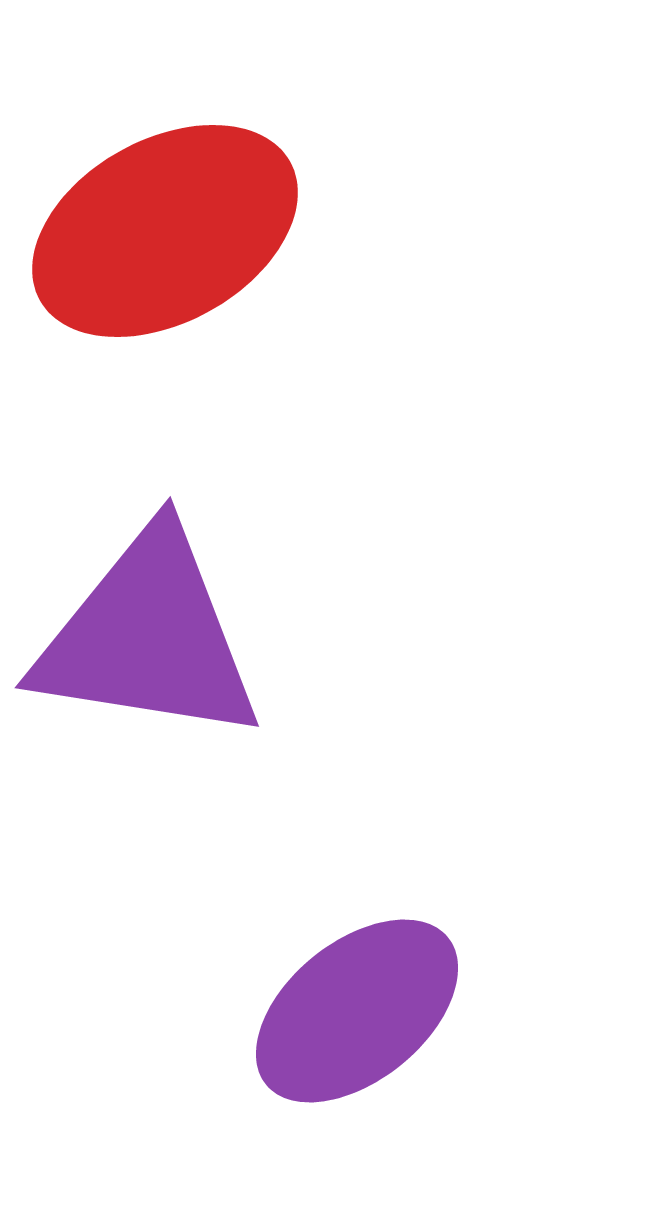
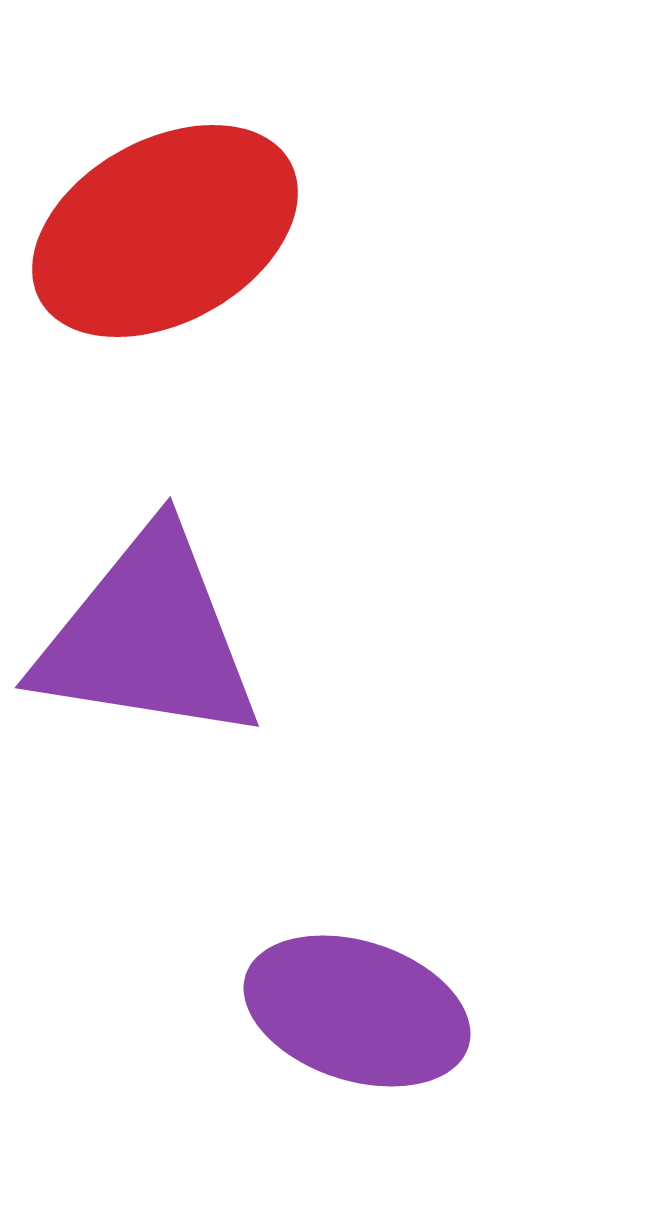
purple ellipse: rotated 57 degrees clockwise
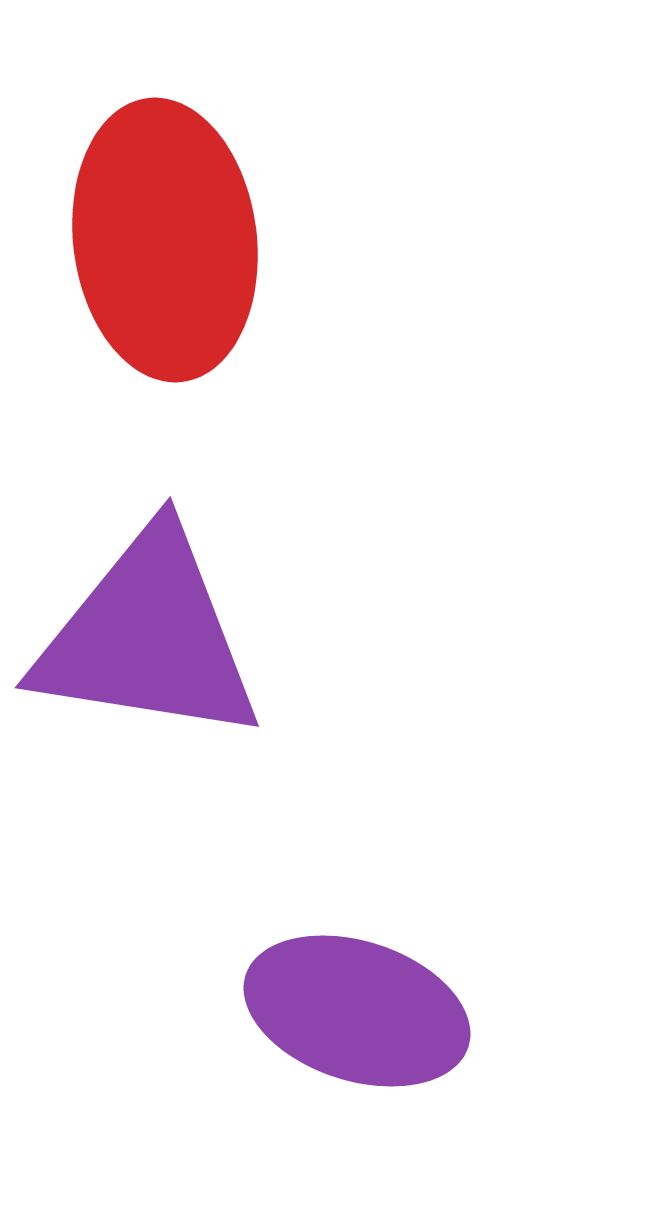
red ellipse: moved 9 px down; rotated 68 degrees counterclockwise
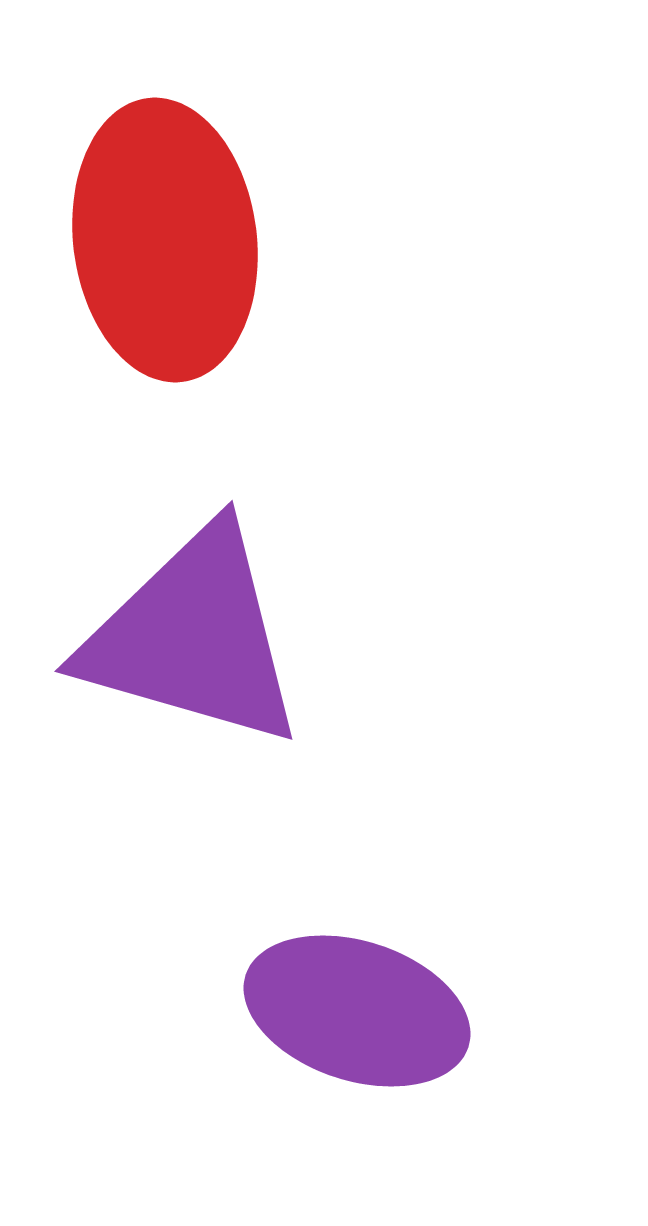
purple triangle: moved 45 px right; rotated 7 degrees clockwise
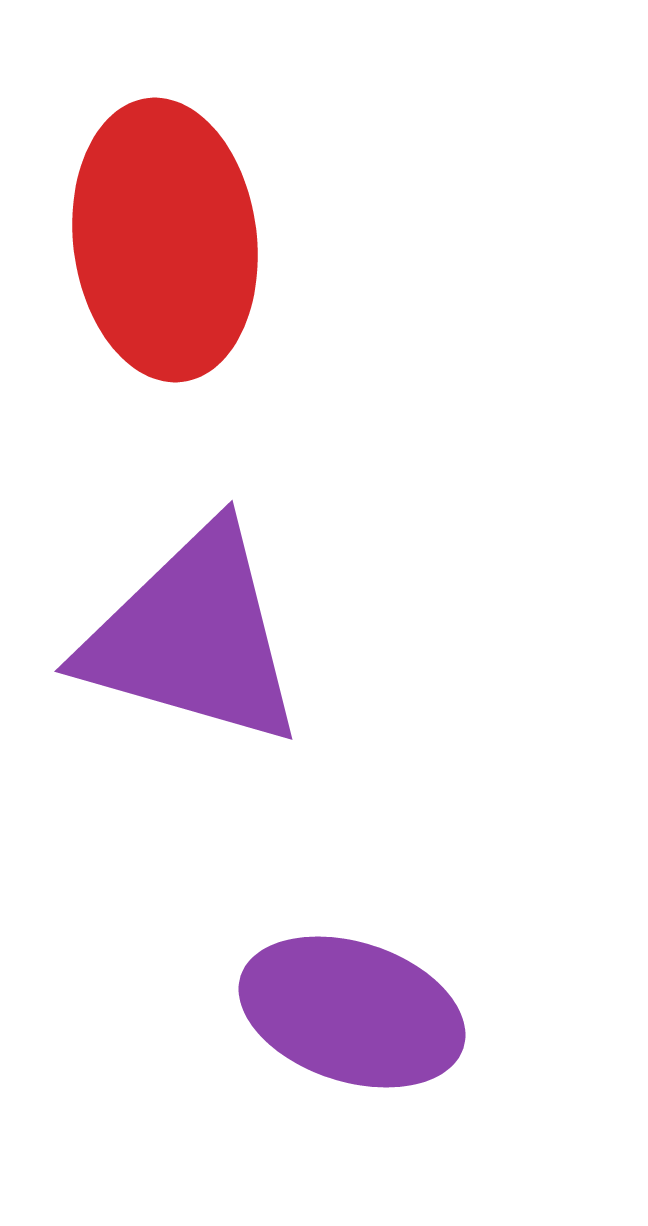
purple ellipse: moved 5 px left, 1 px down
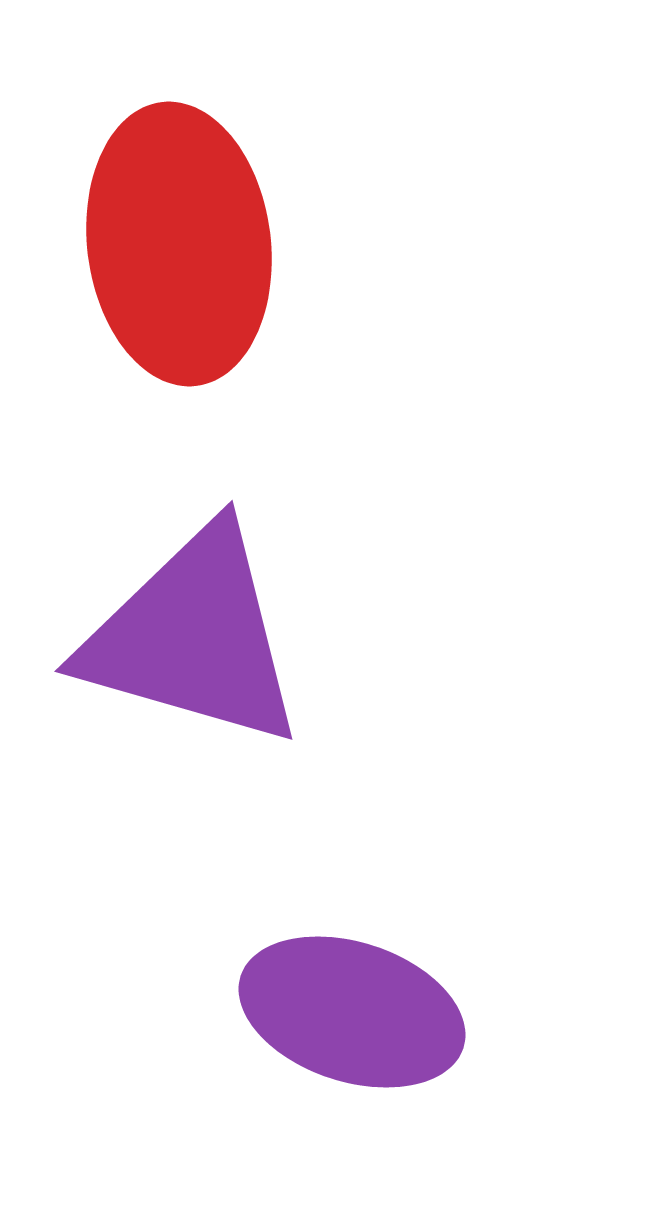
red ellipse: moved 14 px right, 4 px down
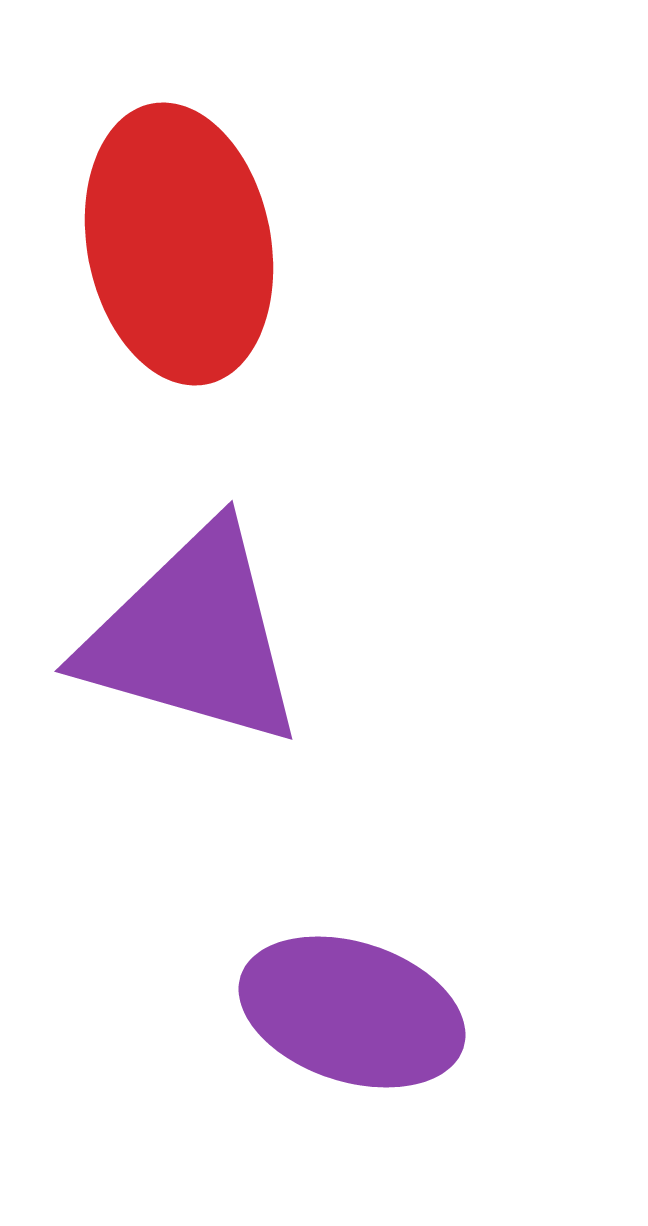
red ellipse: rotated 4 degrees counterclockwise
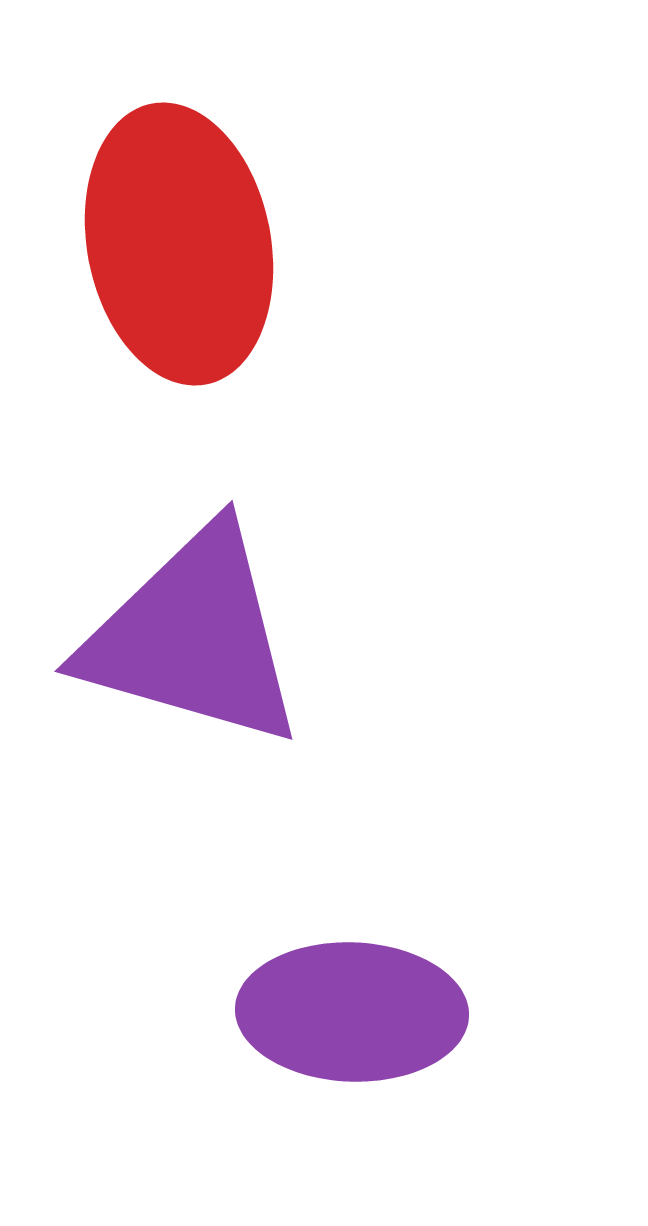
purple ellipse: rotated 16 degrees counterclockwise
